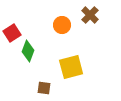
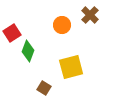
brown square: rotated 24 degrees clockwise
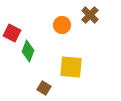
red square: rotated 30 degrees counterclockwise
yellow square: rotated 20 degrees clockwise
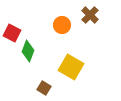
yellow square: rotated 25 degrees clockwise
